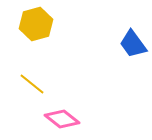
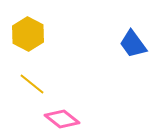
yellow hexagon: moved 8 px left, 10 px down; rotated 16 degrees counterclockwise
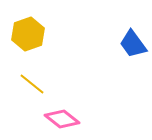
yellow hexagon: rotated 12 degrees clockwise
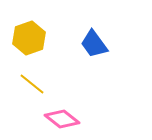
yellow hexagon: moved 1 px right, 4 px down
blue trapezoid: moved 39 px left
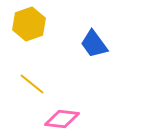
yellow hexagon: moved 14 px up
pink diamond: rotated 32 degrees counterclockwise
